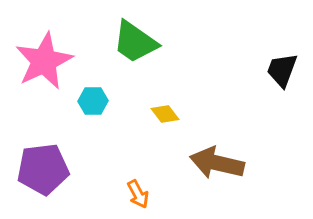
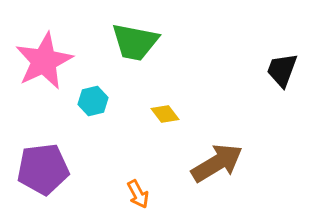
green trapezoid: rotated 24 degrees counterclockwise
cyan hexagon: rotated 12 degrees counterclockwise
brown arrow: rotated 136 degrees clockwise
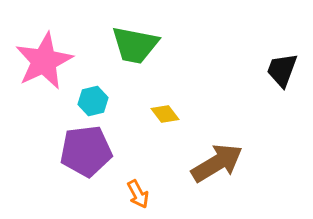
green trapezoid: moved 3 px down
purple pentagon: moved 43 px right, 18 px up
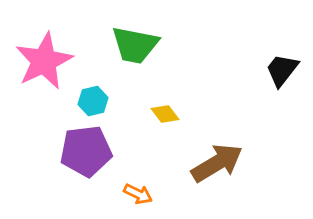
black trapezoid: rotated 18 degrees clockwise
orange arrow: rotated 36 degrees counterclockwise
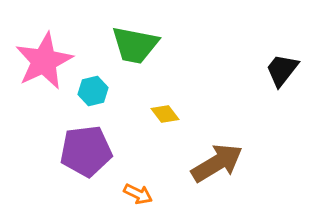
cyan hexagon: moved 10 px up
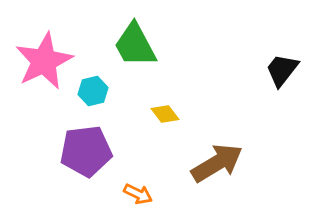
green trapezoid: rotated 51 degrees clockwise
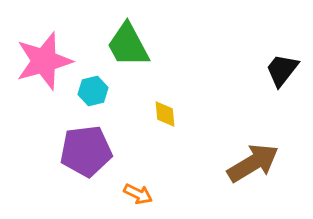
green trapezoid: moved 7 px left
pink star: rotated 10 degrees clockwise
yellow diamond: rotated 32 degrees clockwise
brown arrow: moved 36 px right
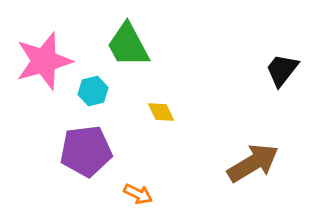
yellow diamond: moved 4 px left, 2 px up; rotated 20 degrees counterclockwise
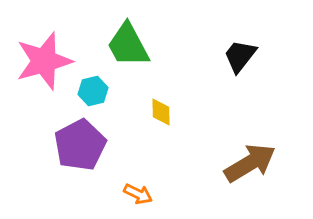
black trapezoid: moved 42 px left, 14 px up
yellow diamond: rotated 24 degrees clockwise
purple pentagon: moved 6 px left, 6 px up; rotated 21 degrees counterclockwise
brown arrow: moved 3 px left
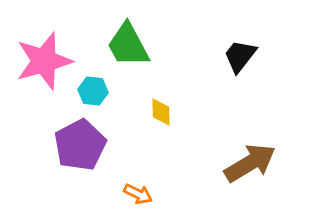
cyan hexagon: rotated 20 degrees clockwise
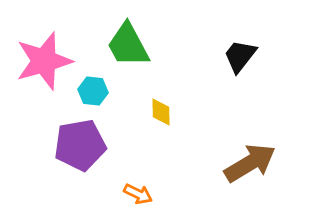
purple pentagon: rotated 18 degrees clockwise
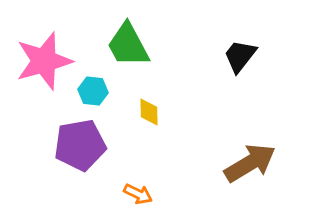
yellow diamond: moved 12 px left
